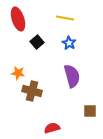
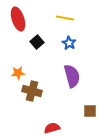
orange star: rotated 16 degrees counterclockwise
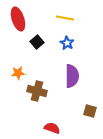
blue star: moved 2 px left
purple semicircle: rotated 15 degrees clockwise
brown cross: moved 5 px right
brown square: rotated 16 degrees clockwise
red semicircle: rotated 35 degrees clockwise
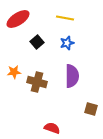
red ellipse: rotated 75 degrees clockwise
blue star: rotated 24 degrees clockwise
orange star: moved 4 px left, 1 px up
brown cross: moved 9 px up
brown square: moved 1 px right, 2 px up
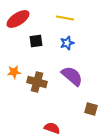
black square: moved 1 px left, 1 px up; rotated 32 degrees clockwise
purple semicircle: rotated 50 degrees counterclockwise
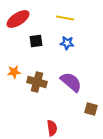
blue star: rotated 24 degrees clockwise
purple semicircle: moved 1 px left, 6 px down
red semicircle: rotated 63 degrees clockwise
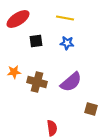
purple semicircle: rotated 100 degrees clockwise
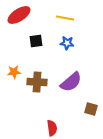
red ellipse: moved 1 px right, 4 px up
brown cross: rotated 12 degrees counterclockwise
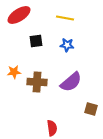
blue star: moved 2 px down
